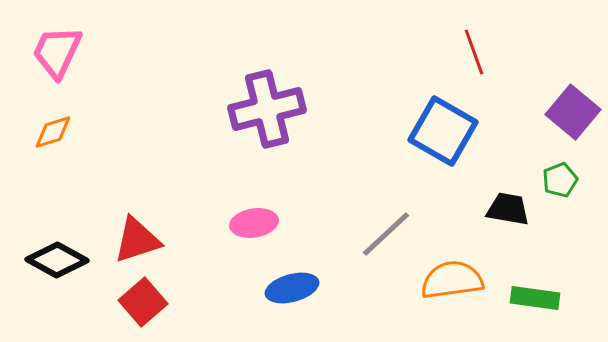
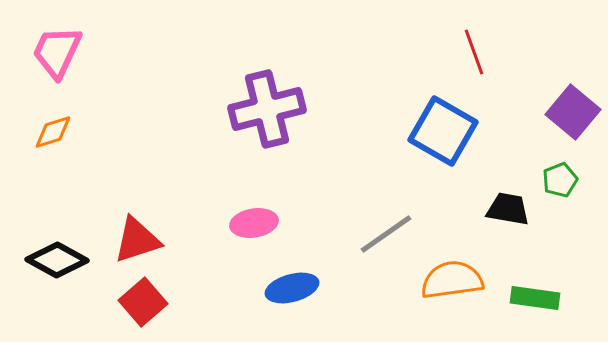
gray line: rotated 8 degrees clockwise
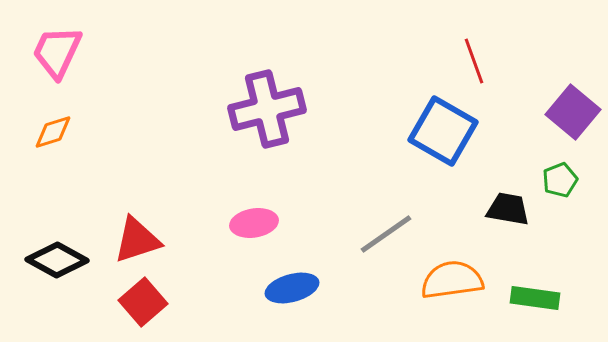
red line: moved 9 px down
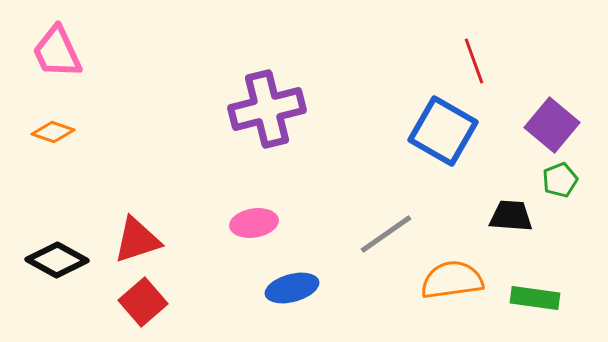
pink trapezoid: rotated 50 degrees counterclockwise
purple square: moved 21 px left, 13 px down
orange diamond: rotated 36 degrees clockwise
black trapezoid: moved 3 px right, 7 px down; rotated 6 degrees counterclockwise
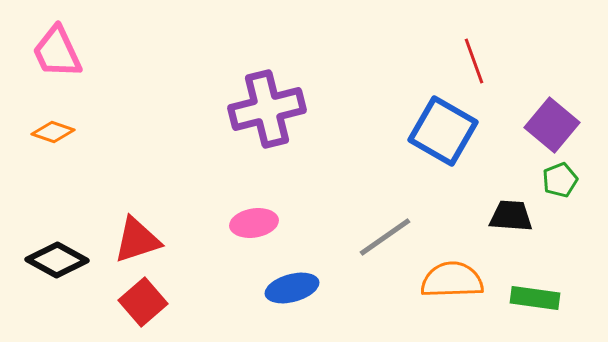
gray line: moved 1 px left, 3 px down
orange semicircle: rotated 6 degrees clockwise
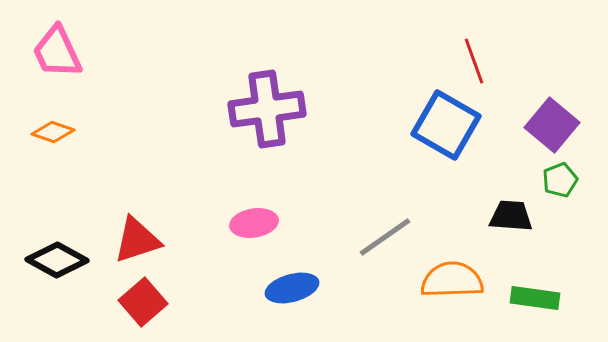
purple cross: rotated 6 degrees clockwise
blue square: moved 3 px right, 6 px up
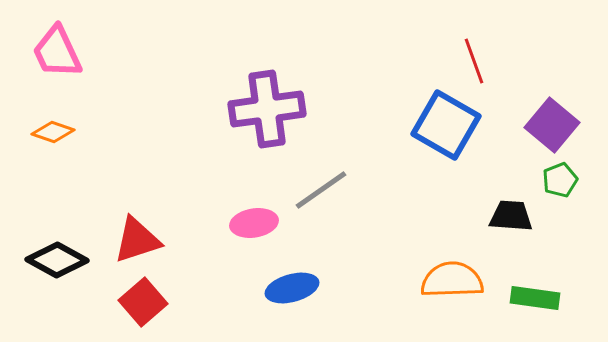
gray line: moved 64 px left, 47 px up
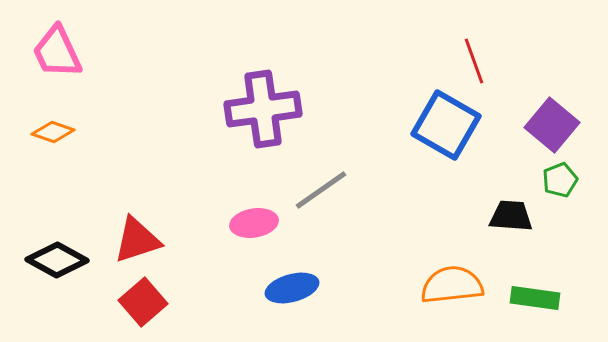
purple cross: moved 4 px left
orange semicircle: moved 5 px down; rotated 4 degrees counterclockwise
